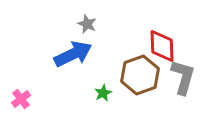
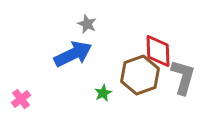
red diamond: moved 4 px left, 5 px down
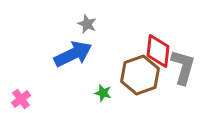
red diamond: rotated 8 degrees clockwise
gray L-shape: moved 10 px up
green star: rotated 30 degrees counterclockwise
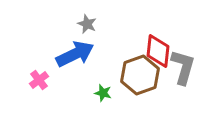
blue arrow: moved 2 px right
pink cross: moved 18 px right, 19 px up
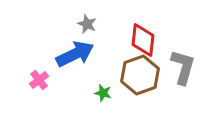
red diamond: moved 15 px left, 11 px up
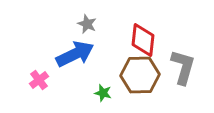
brown hexagon: rotated 18 degrees clockwise
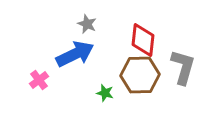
green star: moved 2 px right
